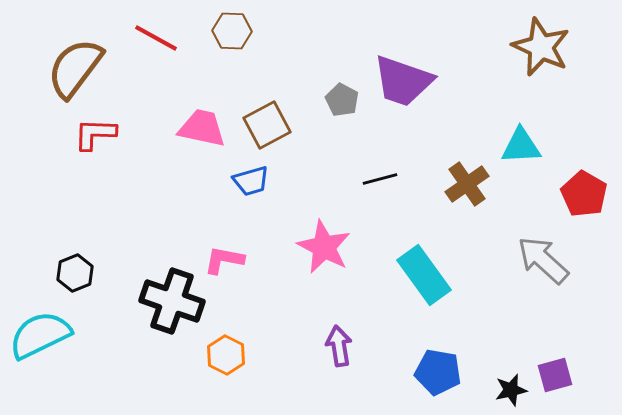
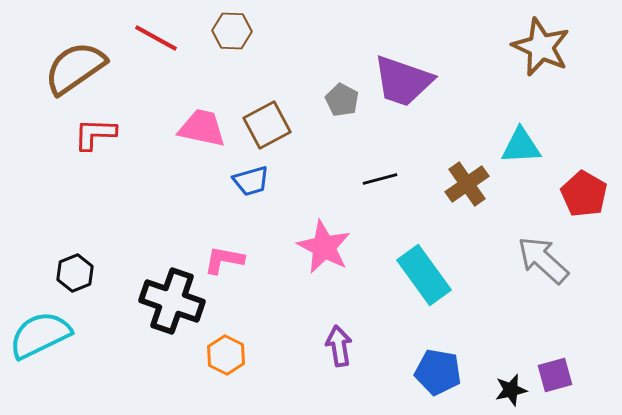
brown semicircle: rotated 18 degrees clockwise
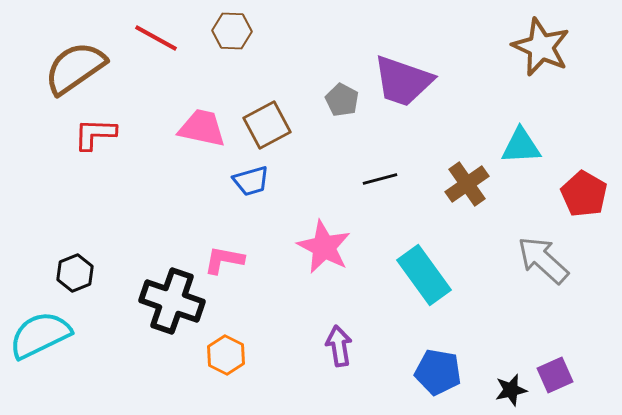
purple square: rotated 9 degrees counterclockwise
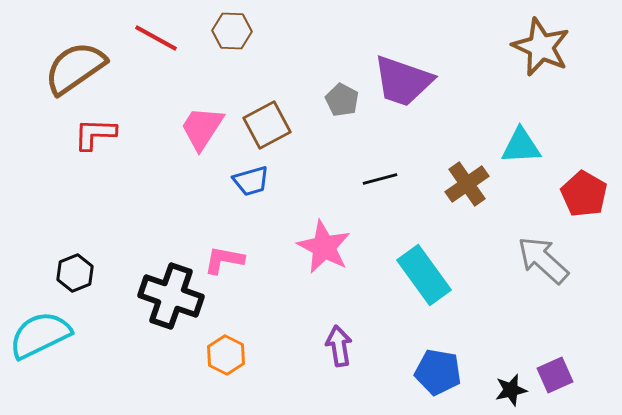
pink trapezoid: rotated 69 degrees counterclockwise
black cross: moved 1 px left, 5 px up
